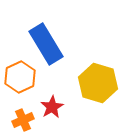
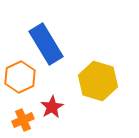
yellow hexagon: moved 2 px up
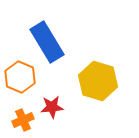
blue rectangle: moved 1 px right, 2 px up
orange hexagon: rotated 12 degrees counterclockwise
red star: rotated 25 degrees clockwise
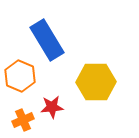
blue rectangle: moved 2 px up
orange hexagon: moved 1 px up
yellow hexagon: moved 2 px left, 1 px down; rotated 18 degrees counterclockwise
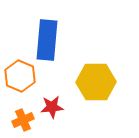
blue rectangle: rotated 36 degrees clockwise
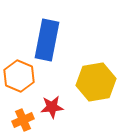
blue rectangle: rotated 6 degrees clockwise
orange hexagon: moved 1 px left
yellow hexagon: rotated 9 degrees counterclockwise
